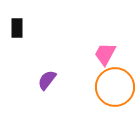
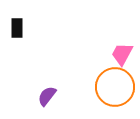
pink trapezoid: moved 17 px right
purple semicircle: moved 16 px down
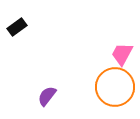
black rectangle: moved 1 px up; rotated 54 degrees clockwise
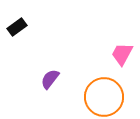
orange circle: moved 11 px left, 10 px down
purple semicircle: moved 3 px right, 17 px up
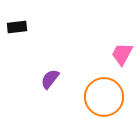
black rectangle: rotated 30 degrees clockwise
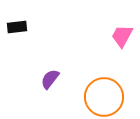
pink trapezoid: moved 18 px up
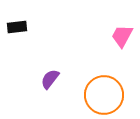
orange circle: moved 2 px up
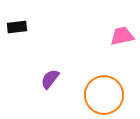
pink trapezoid: rotated 50 degrees clockwise
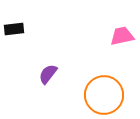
black rectangle: moved 3 px left, 2 px down
purple semicircle: moved 2 px left, 5 px up
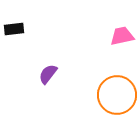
orange circle: moved 13 px right
